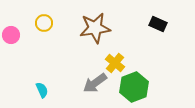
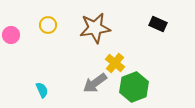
yellow circle: moved 4 px right, 2 px down
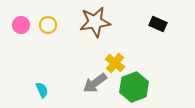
brown star: moved 6 px up
pink circle: moved 10 px right, 10 px up
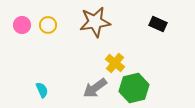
pink circle: moved 1 px right
gray arrow: moved 5 px down
green hexagon: moved 1 px down; rotated 8 degrees clockwise
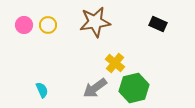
pink circle: moved 2 px right
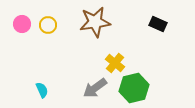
pink circle: moved 2 px left, 1 px up
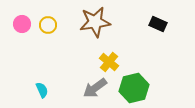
yellow cross: moved 6 px left, 1 px up
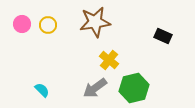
black rectangle: moved 5 px right, 12 px down
yellow cross: moved 2 px up
cyan semicircle: rotated 21 degrees counterclockwise
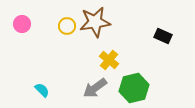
yellow circle: moved 19 px right, 1 px down
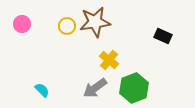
green hexagon: rotated 8 degrees counterclockwise
